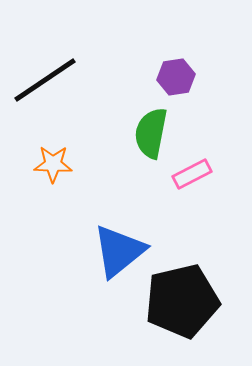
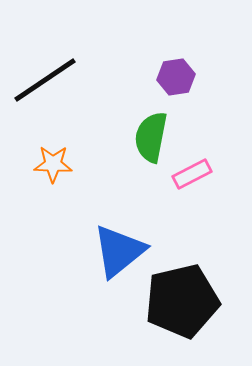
green semicircle: moved 4 px down
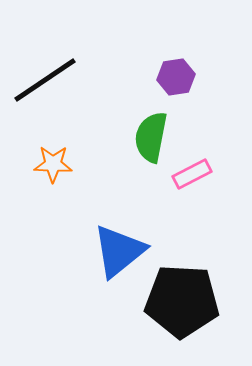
black pentagon: rotated 16 degrees clockwise
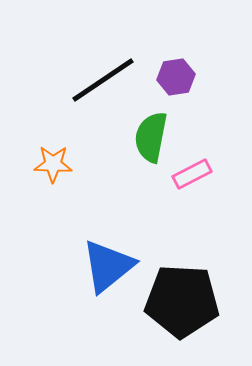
black line: moved 58 px right
blue triangle: moved 11 px left, 15 px down
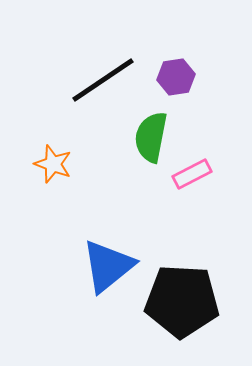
orange star: rotated 18 degrees clockwise
